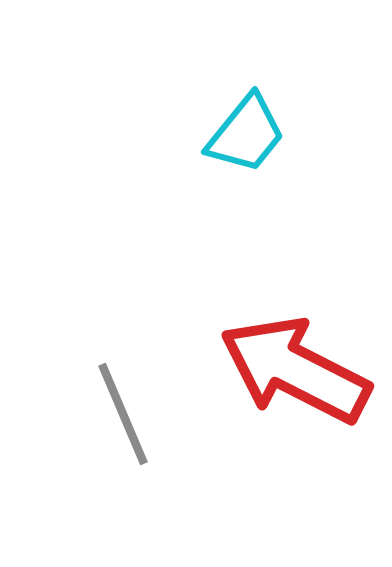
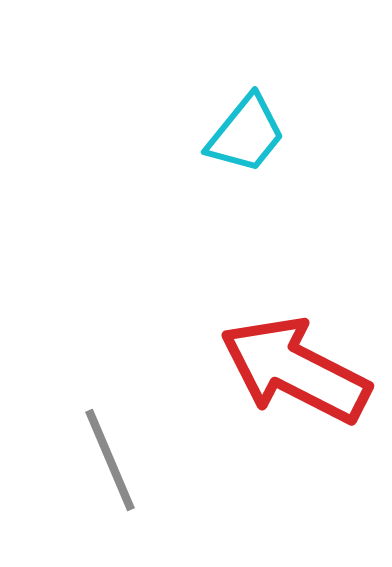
gray line: moved 13 px left, 46 px down
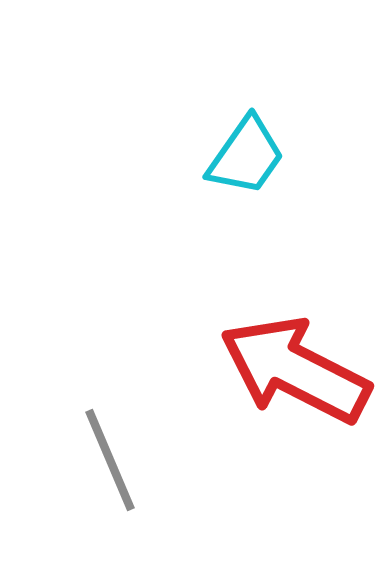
cyan trapezoid: moved 22 px down; rotated 4 degrees counterclockwise
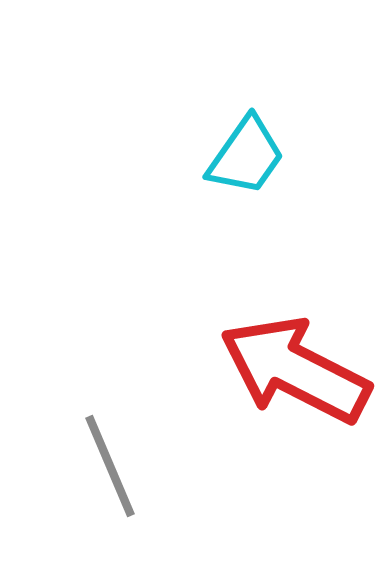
gray line: moved 6 px down
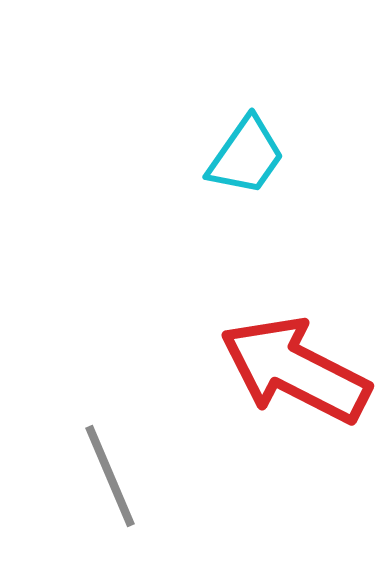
gray line: moved 10 px down
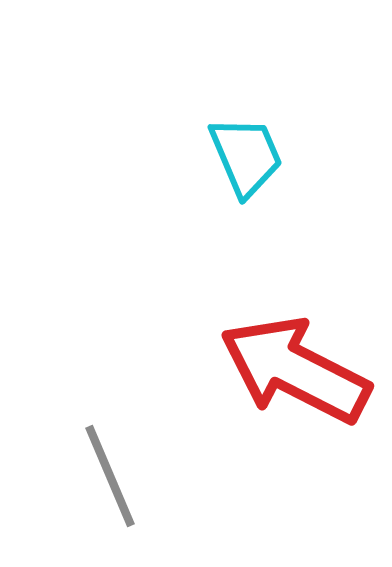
cyan trapezoid: rotated 58 degrees counterclockwise
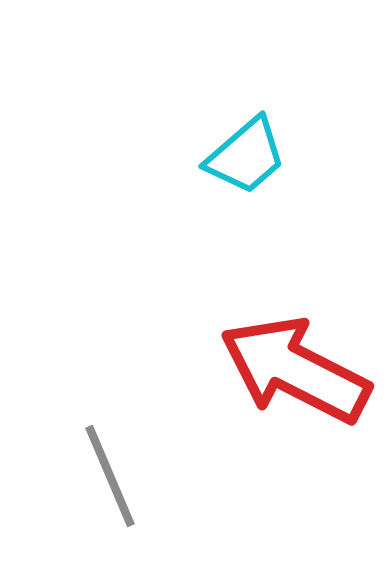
cyan trapezoid: rotated 72 degrees clockwise
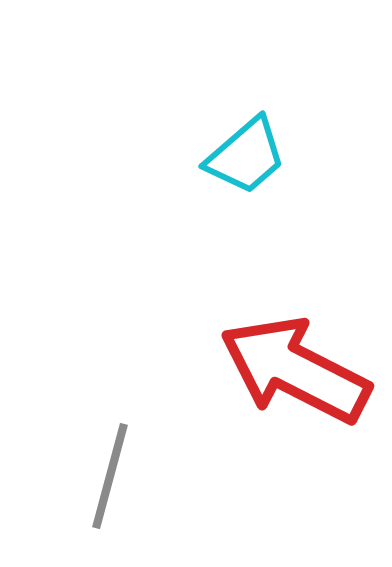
gray line: rotated 38 degrees clockwise
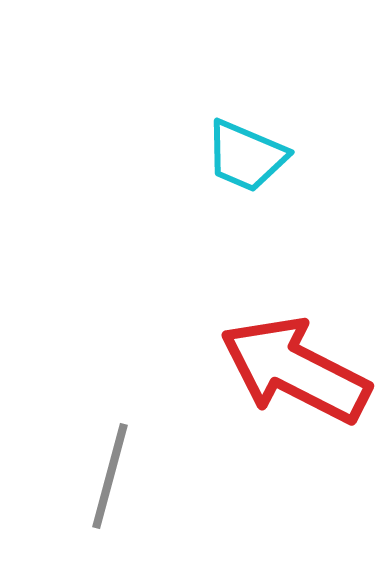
cyan trapezoid: rotated 64 degrees clockwise
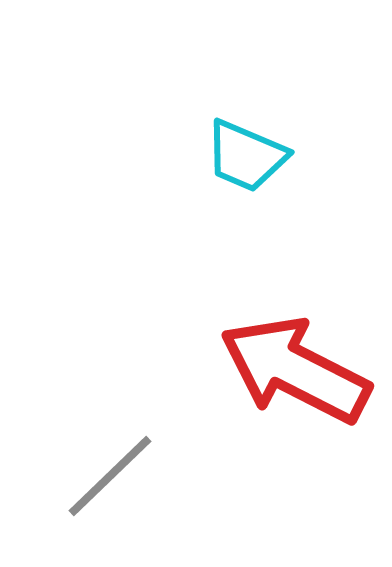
gray line: rotated 31 degrees clockwise
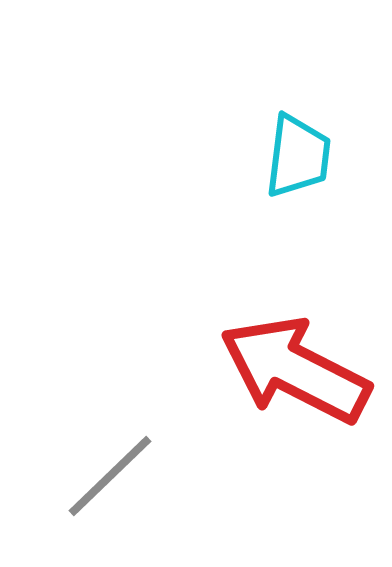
cyan trapezoid: moved 52 px right; rotated 106 degrees counterclockwise
